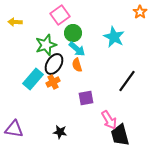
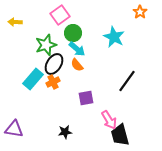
orange semicircle: rotated 24 degrees counterclockwise
black star: moved 5 px right; rotated 16 degrees counterclockwise
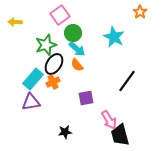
purple triangle: moved 17 px right, 27 px up; rotated 18 degrees counterclockwise
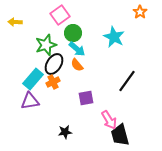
purple triangle: moved 1 px left, 1 px up
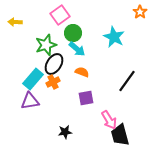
orange semicircle: moved 5 px right, 7 px down; rotated 152 degrees clockwise
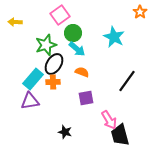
orange cross: rotated 24 degrees clockwise
black star: rotated 24 degrees clockwise
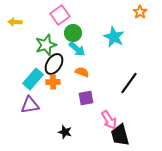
black line: moved 2 px right, 2 px down
purple triangle: moved 4 px down
